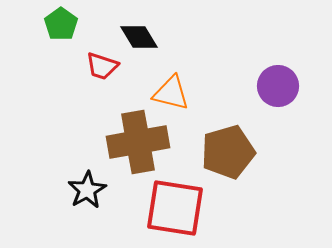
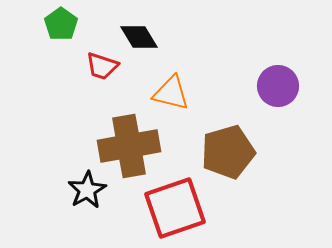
brown cross: moved 9 px left, 4 px down
red square: rotated 28 degrees counterclockwise
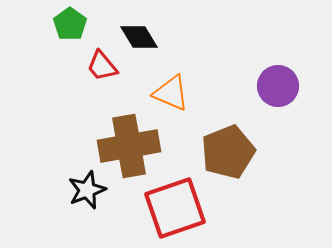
green pentagon: moved 9 px right
red trapezoid: rotated 32 degrees clockwise
orange triangle: rotated 9 degrees clockwise
brown pentagon: rotated 6 degrees counterclockwise
black star: rotated 9 degrees clockwise
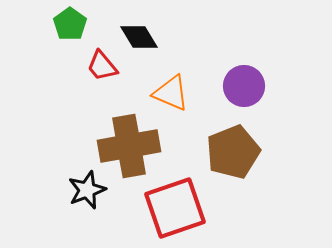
purple circle: moved 34 px left
brown pentagon: moved 5 px right
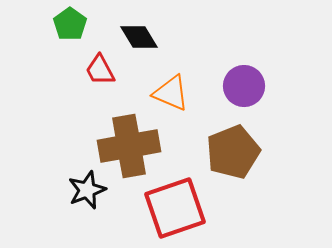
red trapezoid: moved 2 px left, 4 px down; rotated 12 degrees clockwise
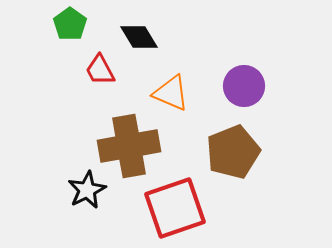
black star: rotated 6 degrees counterclockwise
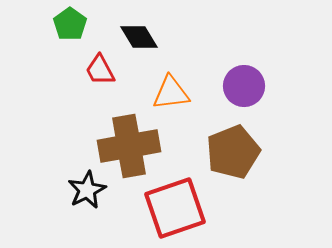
orange triangle: rotated 30 degrees counterclockwise
